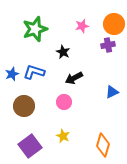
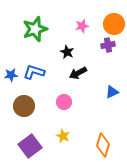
black star: moved 4 px right
blue star: moved 1 px left, 1 px down; rotated 16 degrees clockwise
black arrow: moved 4 px right, 5 px up
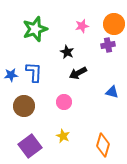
blue L-shape: rotated 75 degrees clockwise
blue triangle: rotated 40 degrees clockwise
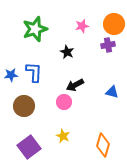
black arrow: moved 3 px left, 12 px down
purple square: moved 1 px left, 1 px down
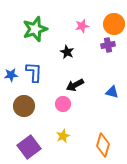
pink circle: moved 1 px left, 2 px down
yellow star: rotated 24 degrees clockwise
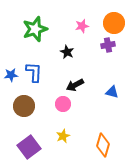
orange circle: moved 1 px up
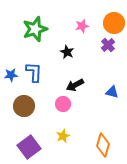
purple cross: rotated 32 degrees counterclockwise
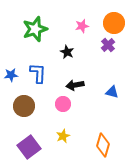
blue L-shape: moved 4 px right, 1 px down
black arrow: rotated 18 degrees clockwise
